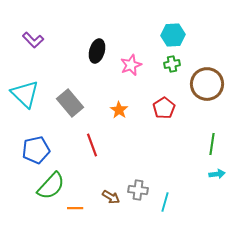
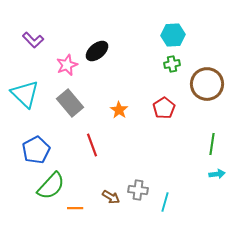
black ellipse: rotated 35 degrees clockwise
pink star: moved 64 px left
blue pentagon: rotated 16 degrees counterclockwise
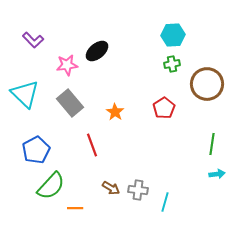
pink star: rotated 15 degrees clockwise
orange star: moved 4 px left, 2 px down
brown arrow: moved 9 px up
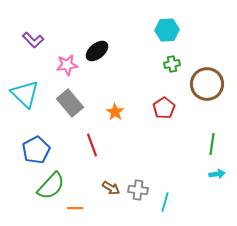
cyan hexagon: moved 6 px left, 5 px up
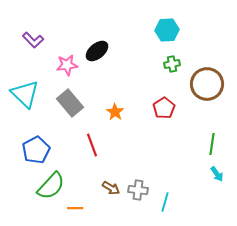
cyan arrow: rotated 63 degrees clockwise
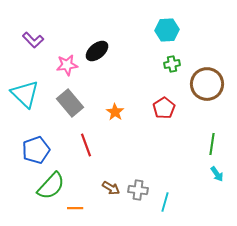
red line: moved 6 px left
blue pentagon: rotated 8 degrees clockwise
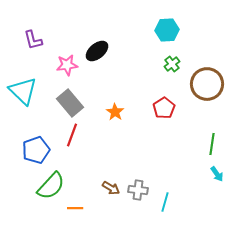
purple L-shape: rotated 30 degrees clockwise
green cross: rotated 28 degrees counterclockwise
cyan triangle: moved 2 px left, 3 px up
red line: moved 14 px left, 10 px up; rotated 40 degrees clockwise
